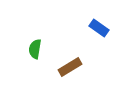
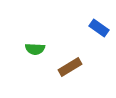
green semicircle: rotated 96 degrees counterclockwise
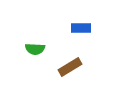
blue rectangle: moved 18 px left; rotated 36 degrees counterclockwise
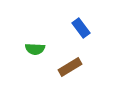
blue rectangle: rotated 54 degrees clockwise
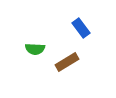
brown rectangle: moved 3 px left, 5 px up
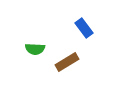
blue rectangle: moved 3 px right
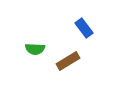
brown rectangle: moved 1 px right, 1 px up
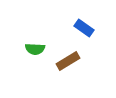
blue rectangle: rotated 18 degrees counterclockwise
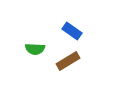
blue rectangle: moved 12 px left, 3 px down
